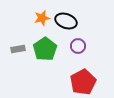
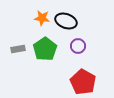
orange star: rotated 21 degrees clockwise
red pentagon: rotated 15 degrees counterclockwise
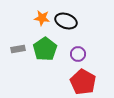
purple circle: moved 8 px down
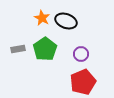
orange star: rotated 21 degrees clockwise
purple circle: moved 3 px right
red pentagon: rotated 20 degrees clockwise
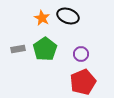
black ellipse: moved 2 px right, 5 px up
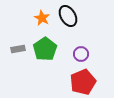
black ellipse: rotated 40 degrees clockwise
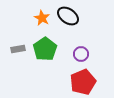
black ellipse: rotated 25 degrees counterclockwise
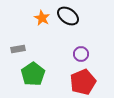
green pentagon: moved 12 px left, 25 px down
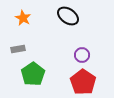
orange star: moved 19 px left
purple circle: moved 1 px right, 1 px down
red pentagon: rotated 15 degrees counterclockwise
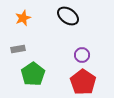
orange star: rotated 21 degrees clockwise
